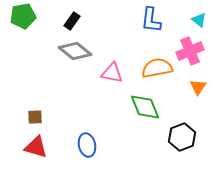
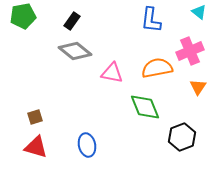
cyan triangle: moved 8 px up
brown square: rotated 14 degrees counterclockwise
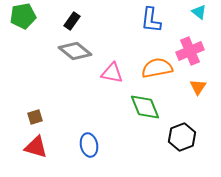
blue ellipse: moved 2 px right
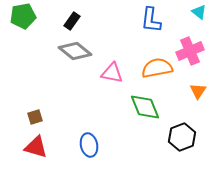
orange triangle: moved 4 px down
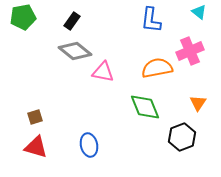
green pentagon: moved 1 px down
pink triangle: moved 9 px left, 1 px up
orange triangle: moved 12 px down
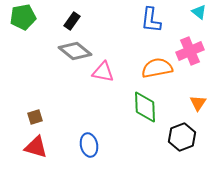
green diamond: rotated 20 degrees clockwise
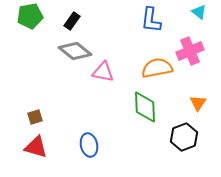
green pentagon: moved 7 px right, 1 px up
black hexagon: moved 2 px right
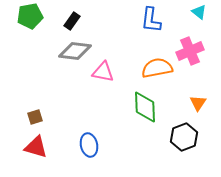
gray diamond: rotated 32 degrees counterclockwise
